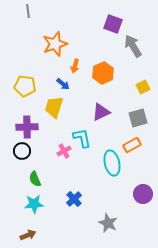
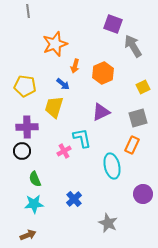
orange rectangle: rotated 36 degrees counterclockwise
cyan ellipse: moved 3 px down
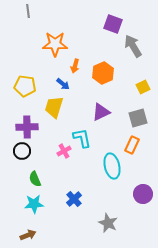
orange star: rotated 20 degrees clockwise
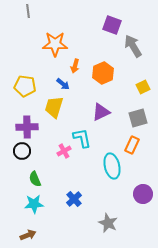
purple square: moved 1 px left, 1 px down
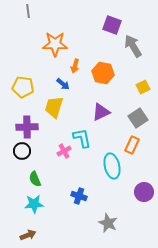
orange hexagon: rotated 25 degrees counterclockwise
yellow pentagon: moved 2 px left, 1 px down
gray square: rotated 18 degrees counterclockwise
purple circle: moved 1 px right, 2 px up
blue cross: moved 5 px right, 3 px up; rotated 28 degrees counterclockwise
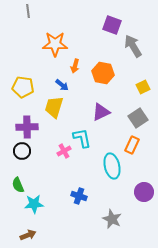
blue arrow: moved 1 px left, 1 px down
green semicircle: moved 17 px left, 6 px down
gray star: moved 4 px right, 4 px up
